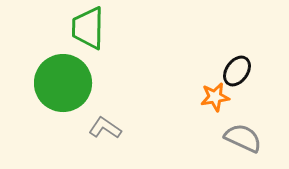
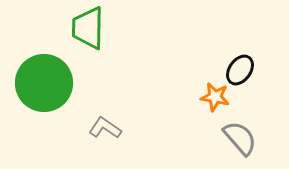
black ellipse: moved 3 px right, 1 px up
green circle: moved 19 px left
orange star: rotated 20 degrees clockwise
gray semicircle: moved 3 px left; rotated 24 degrees clockwise
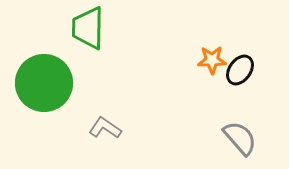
orange star: moved 3 px left, 37 px up; rotated 12 degrees counterclockwise
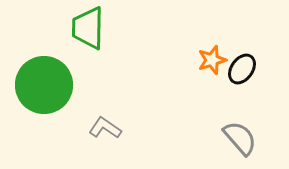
orange star: rotated 16 degrees counterclockwise
black ellipse: moved 2 px right, 1 px up
green circle: moved 2 px down
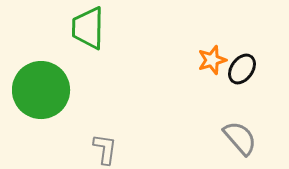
green circle: moved 3 px left, 5 px down
gray L-shape: moved 21 px down; rotated 64 degrees clockwise
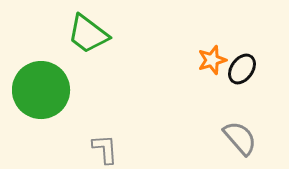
green trapezoid: moved 6 px down; rotated 54 degrees counterclockwise
gray L-shape: rotated 12 degrees counterclockwise
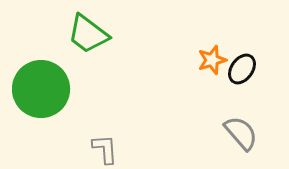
green circle: moved 1 px up
gray semicircle: moved 1 px right, 5 px up
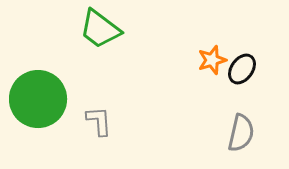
green trapezoid: moved 12 px right, 5 px up
green circle: moved 3 px left, 10 px down
gray semicircle: rotated 54 degrees clockwise
gray L-shape: moved 6 px left, 28 px up
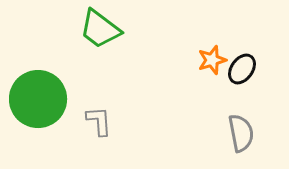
gray semicircle: rotated 24 degrees counterclockwise
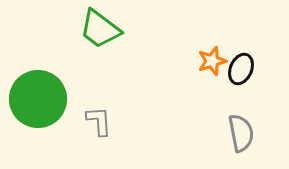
orange star: moved 1 px down
black ellipse: moved 1 px left; rotated 12 degrees counterclockwise
